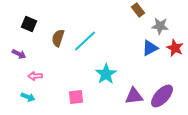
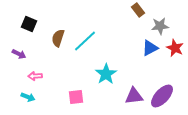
gray star: rotated 12 degrees counterclockwise
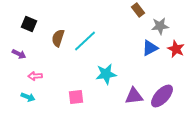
red star: moved 1 px right, 1 px down
cyan star: rotated 25 degrees clockwise
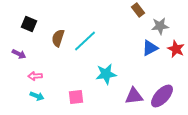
cyan arrow: moved 9 px right, 1 px up
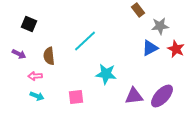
brown semicircle: moved 9 px left, 18 px down; rotated 24 degrees counterclockwise
cyan star: rotated 15 degrees clockwise
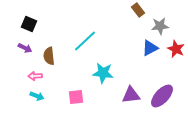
purple arrow: moved 6 px right, 6 px up
cyan star: moved 3 px left, 1 px up
purple triangle: moved 3 px left, 1 px up
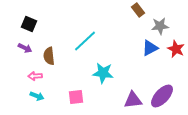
purple triangle: moved 2 px right, 5 px down
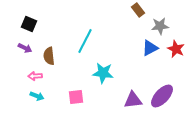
cyan line: rotated 20 degrees counterclockwise
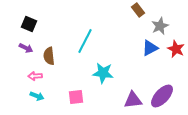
gray star: rotated 18 degrees counterclockwise
purple arrow: moved 1 px right
